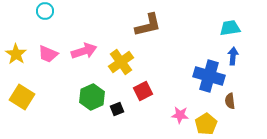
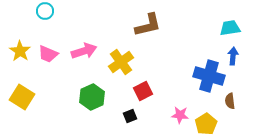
yellow star: moved 4 px right, 3 px up
black square: moved 13 px right, 7 px down
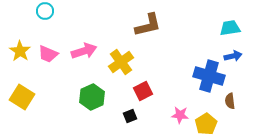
blue arrow: rotated 72 degrees clockwise
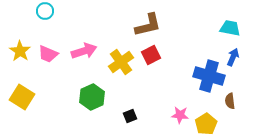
cyan trapezoid: rotated 20 degrees clockwise
blue arrow: moved 1 px down; rotated 54 degrees counterclockwise
red square: moved 8 px right, 36 px up
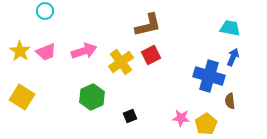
pink trapezoid: moved 2 px left, 2 px up; rotated 45 degrees counterclockwise
pink star: moved 1 px right, 3 px down
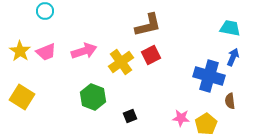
green hexagon: moved 1 px right; rotated 15 degrees counterclockwise
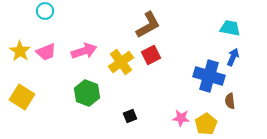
brown L-shape: rotated 16 degrees counterclockwise
green hexagon: moved 6 px left, 4 px up
